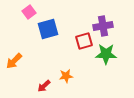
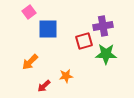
blue square: rotated 15 degrees clockwise
orange arrow: moved 16 px right, 1 px down
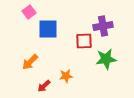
red square: rotated 12 degrees clockwise
green star: moved 5 px down; rotated 10 degrees counterclockwise
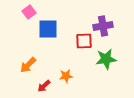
orange arrow: moved 2 px left, 3 px down
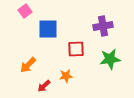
pink square: moved 4 px left, 1 px up
red square: moved 8 px left, 8 px down
green star: moved 4 px right
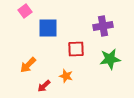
blue square: moved 1 px up
orange star: rotated 24 degrees clockwise
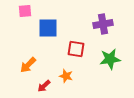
pink square: rotated 32 degrees clockwise
purple cross: moved 2 px up
red square: rotated 12 degrees clockwise
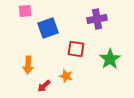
purple cross: moved 6 px left, 5 px up
blue square: rotated 20 degrees counterclockwise
green star: rotated 25 degrees counterclockwise
orange arrow: rotated 42 degrees counterclockwise
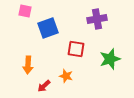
pink square: rotated 16 degrees clockwise
green star: rotated 15 degrees clockwise
